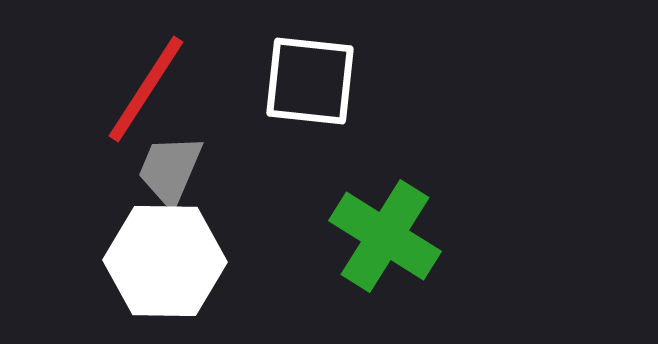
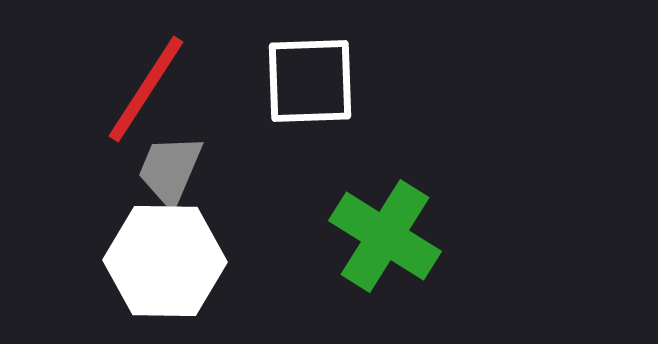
white square: rotated 8 degrees counterclockwise
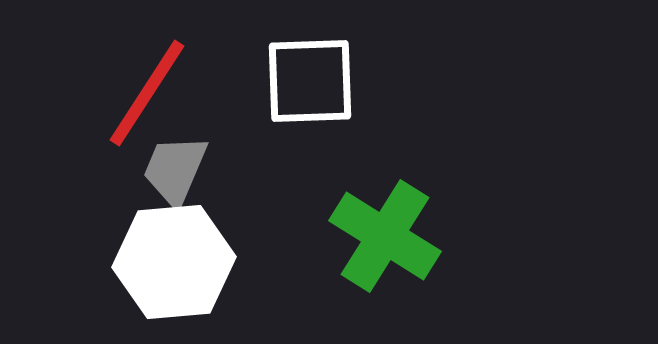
red line: moved 1 px right, 4 px down
gray trapezoid: moved 5 px right
white hexagon: moved 9 px right, 1 px down; rotated 6 degrees counterclockwise
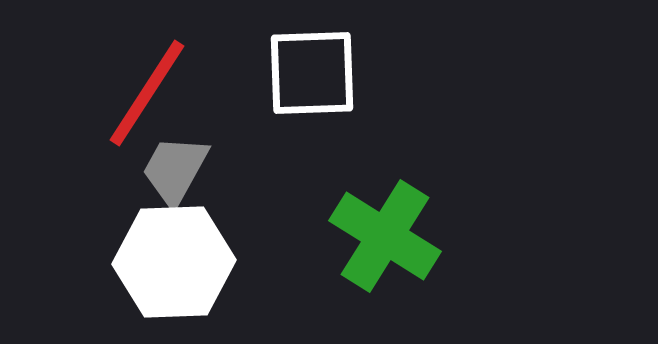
white square: moved 2 px right, 8 px up
gray trapezoid: rotated 6 degrees clockwise
white hexagon: rotated 3 degrees clockwise
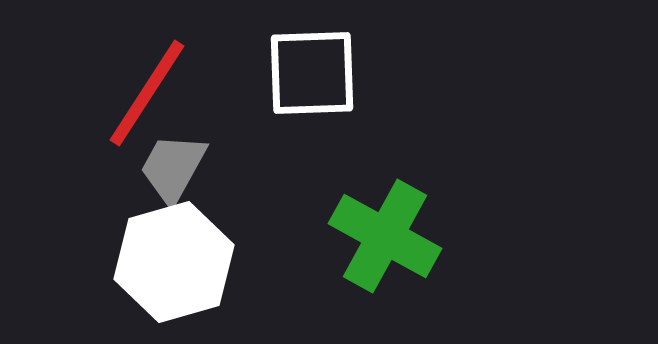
gray trapezoid: moved 2 px left, 2 px up
green cross: rotated 3 degrees counterclockwise
white hexagon: rotated 14 degrees counterclockwise
